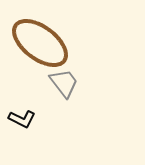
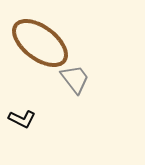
gray trapezoid: moved 11 px right, 4 px up
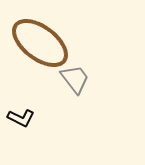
black L-shape: moved 1 px left, 1 px up
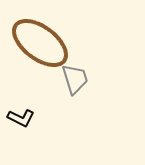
gray trapezoid: rotated 20 degrees clockwise
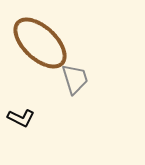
brown ellipse: rotated 6 degrees clockwise
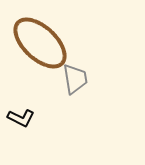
gray trapezoid: rotated 8 degrees clockwise
